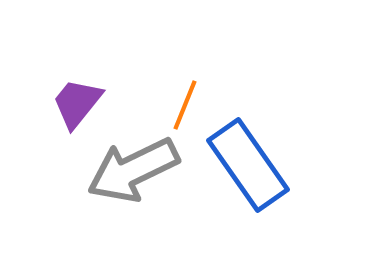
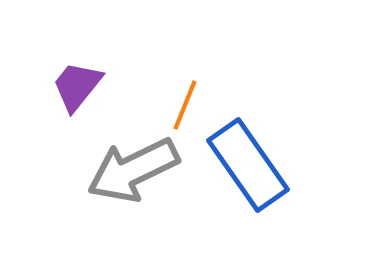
purple trapezoid: moved 17 px up
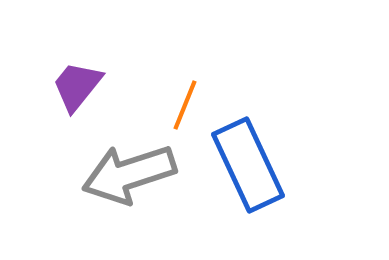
blue rectangle: rotated 10 degrees clockwise
gray arrow: moved 4 px left, 4 px down; rotated 8 degrees clockwise
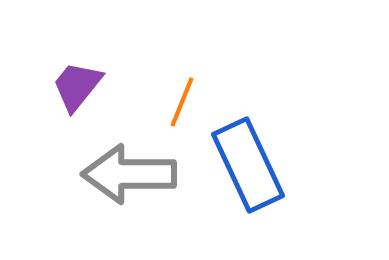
orange line: moved 3 px left, 3 px up
gray arrow: rotated 18 degrees clockwise
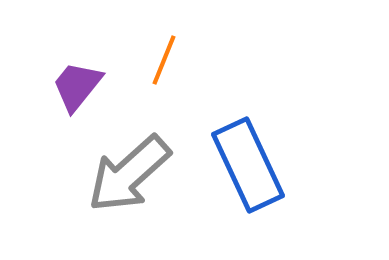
orange line: moved 18 px left, 42 px up
gray arrow: rotated 42 degrees counterclockwise
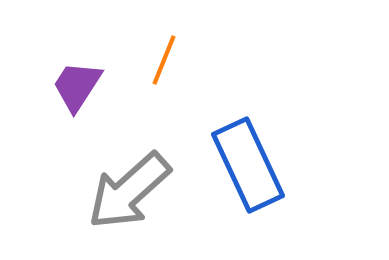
purple trapezoid: rotated 6 degrees counterclockwise
gray arrow: moved 17 px down
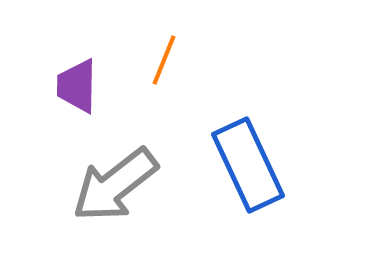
purple trapezoid: rotated 32 degrees counterclockwise
gray arrow: moved 14 px left, 6 px up; rotated 4 degrees clockwise
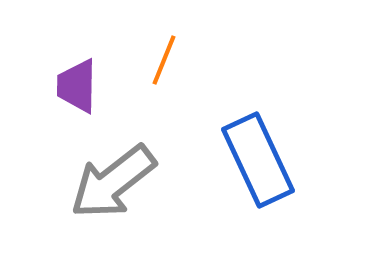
blue rectangle: moved 10 px right, 5 px up
gray arrow: moved 2 px left, 3 px up
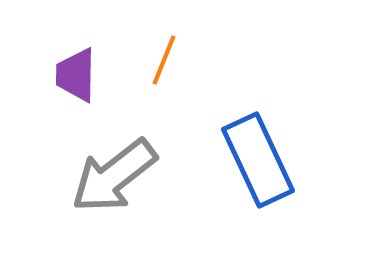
purple trapezoid: moved 1 px left, 11 px up
gray arrow: moved 1 px right, 6 px up
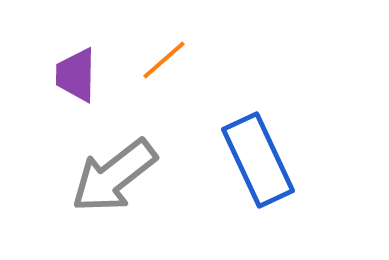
orange line: rotated 27 degrees clockwise
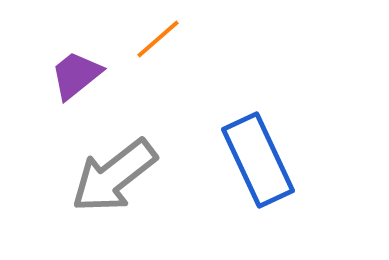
orange line: moved 6 px left, 21 px up
purple trapezoid: rotated 50 degrees clockwise
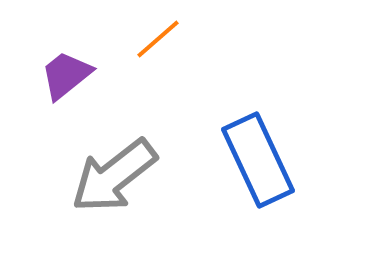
purple trapezoid: moved 10 px left
